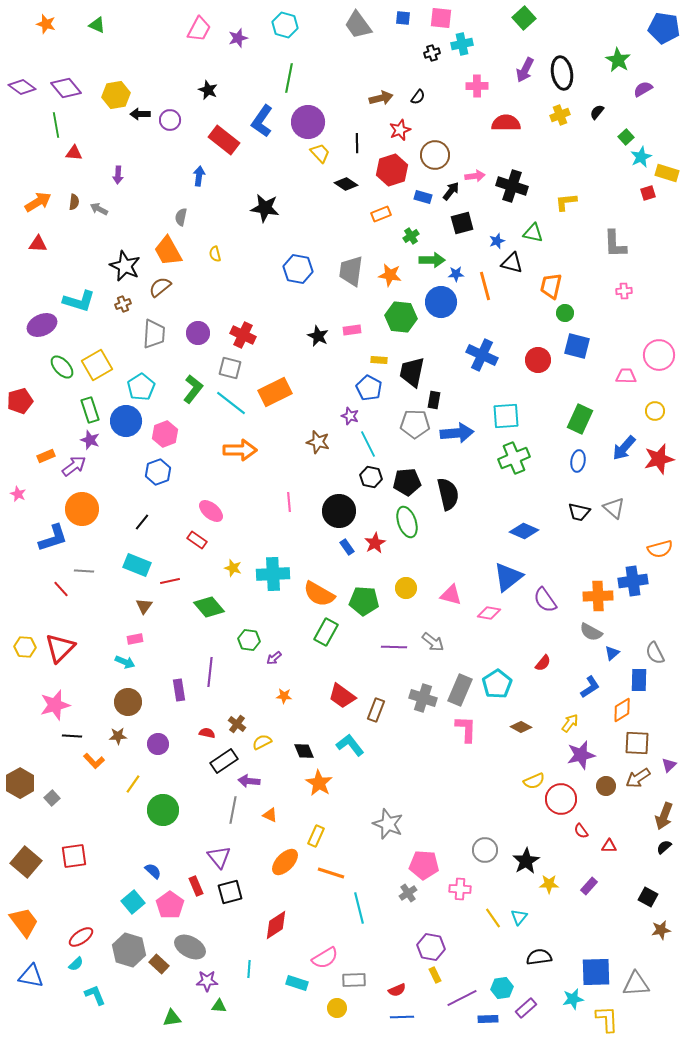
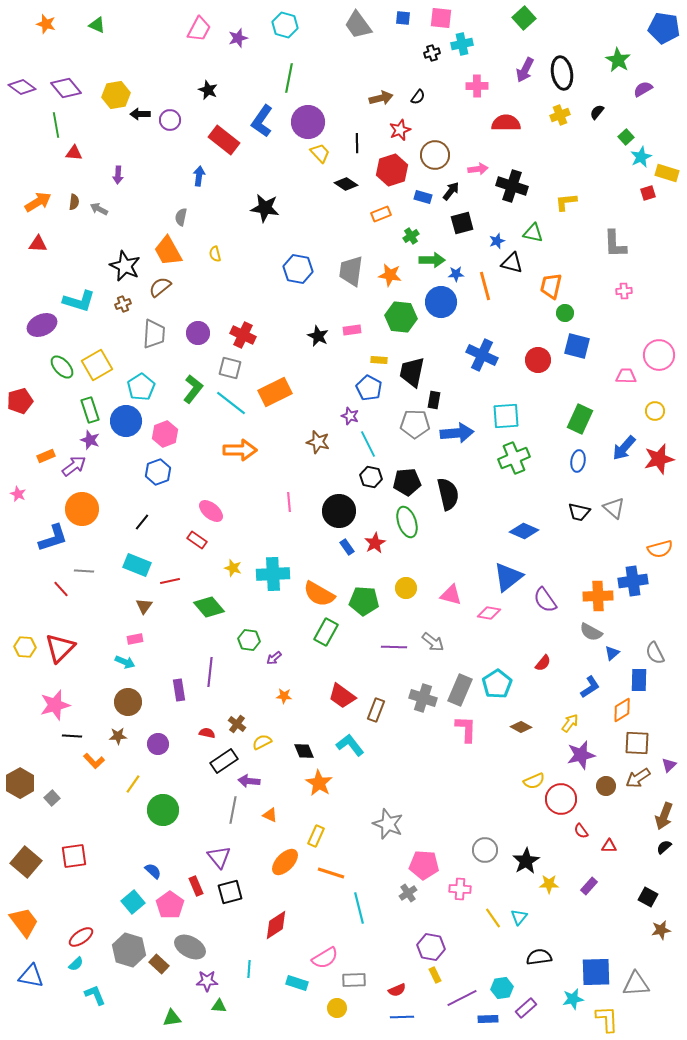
pink arrow at (475, 176): moved 3 px right, 7 px up
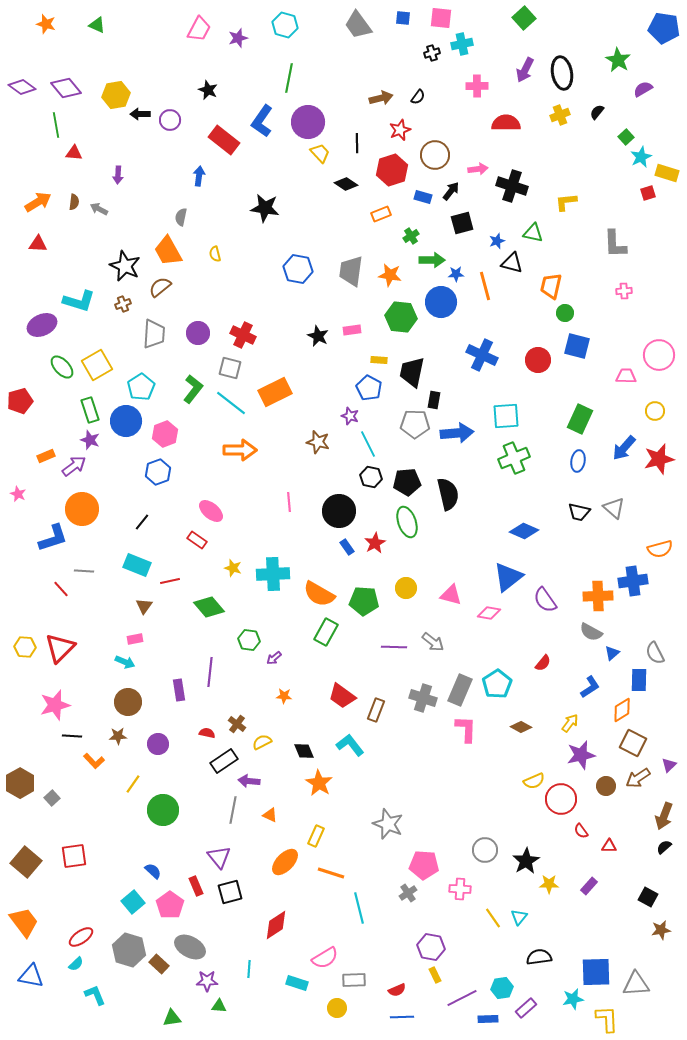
brown square at (637, 743): moved 4 px left; rotated 24 degrees clockwise
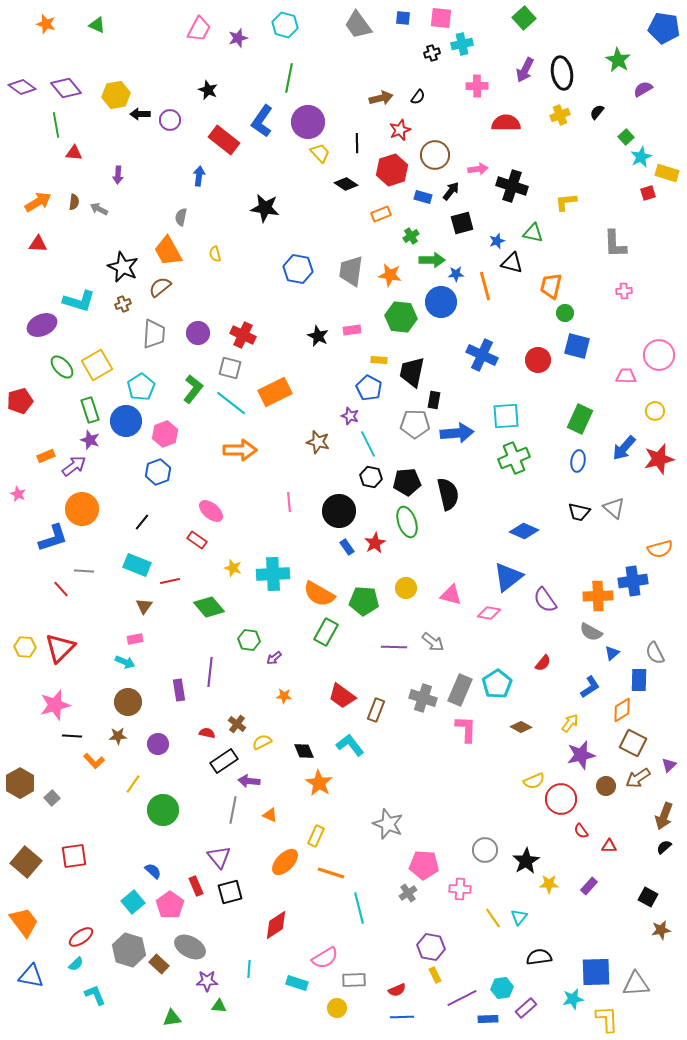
black star at (125, 266): moved 2 px left, 1 px down
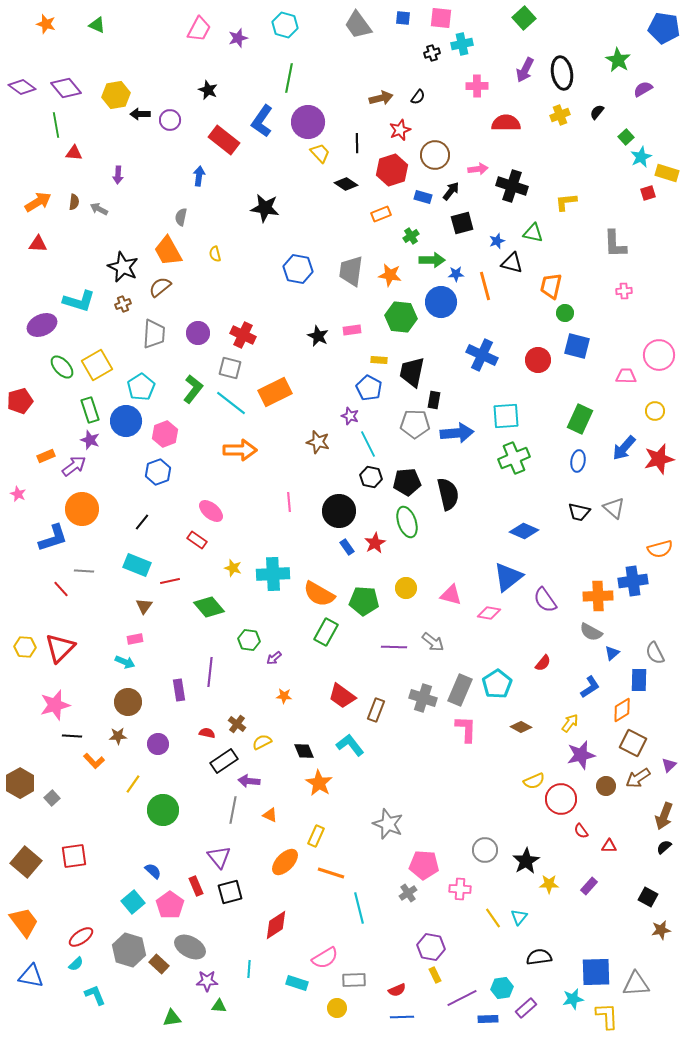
yellow L-shape at (607, 1019): moved 3 px up
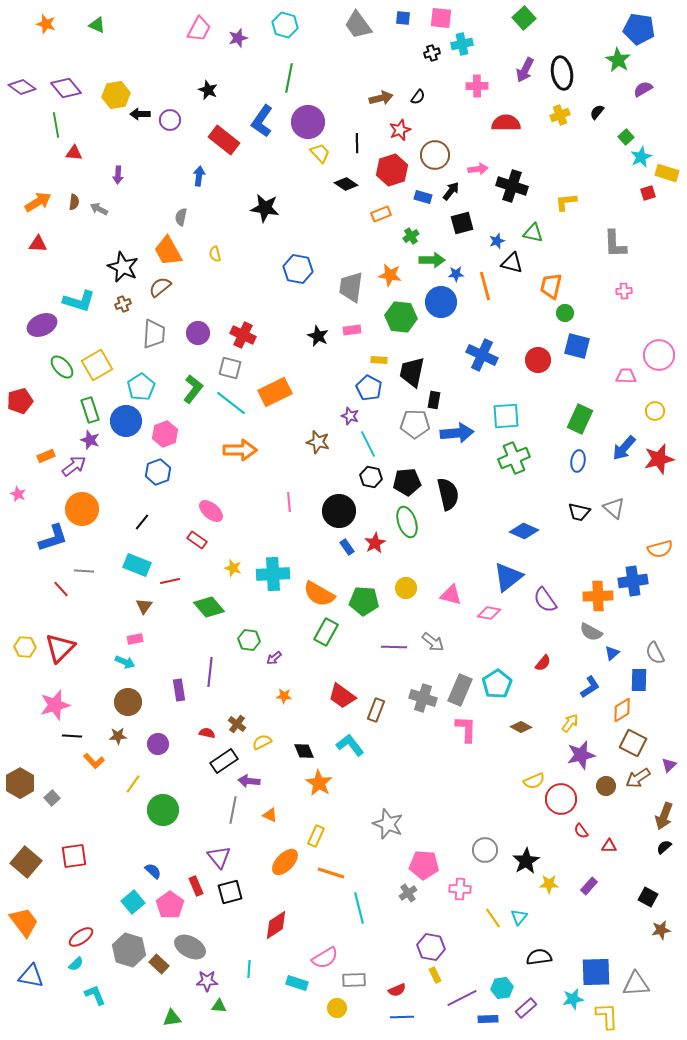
blue pentagon at (664, 28): moved 25 px left, 1 px down
gray trapezoid at (351, 271): moved 16 px down
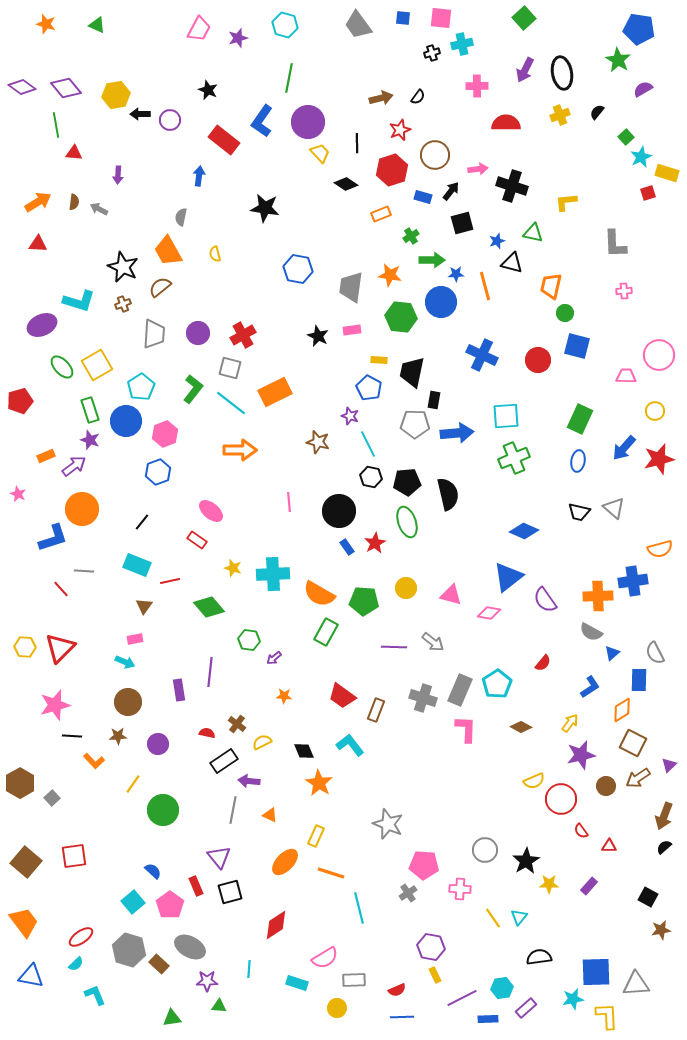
red cross at (243, 335): rotated 35 degrees clockwise
